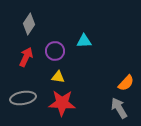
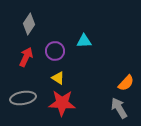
yellow triangle: moved 1 px down; rotated 24 degrees clockwise
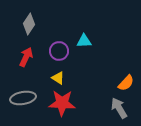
purple circle: moved 4 px right
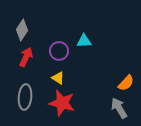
gray diamond: moved 7 px left, 6 px down
gray ellipse: moved 2 px right, 1 px up; rotated 75 degrees counterclockwise
red star: rotated 12 degrees clockwise
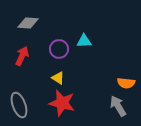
gray diamond: moved 6 px right, 7 px up; rotated 60 degrees clockwise
purple circle: moved 2 px up
red arrow: moved 4 px left, 1 px up
orange semicircle: rotated 54 degrees clockwise
gray ellipse: moved 6 px left, 8 px down; rotated 25 degrees counterclockwise
gray arrow: moved 1 px left, 2 px up
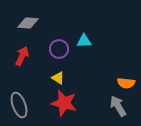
red star: moved 2 px right
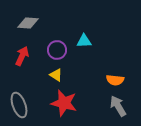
purple circle: moved 2 px left, 1 px down
yellow triangle: moved 2 px left, 3 px up
orange semicircle: moved 11 px left, 3 px up
